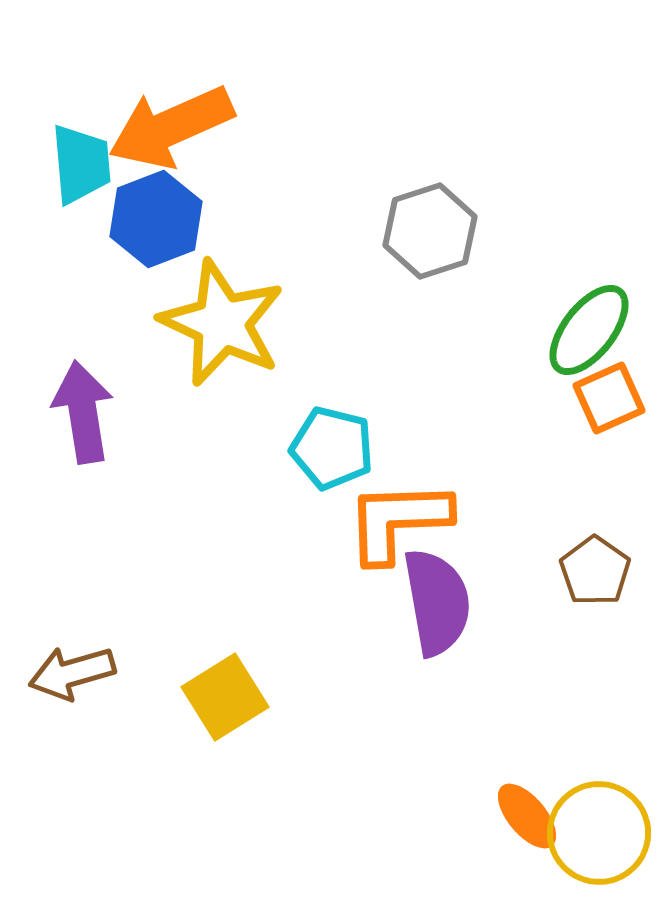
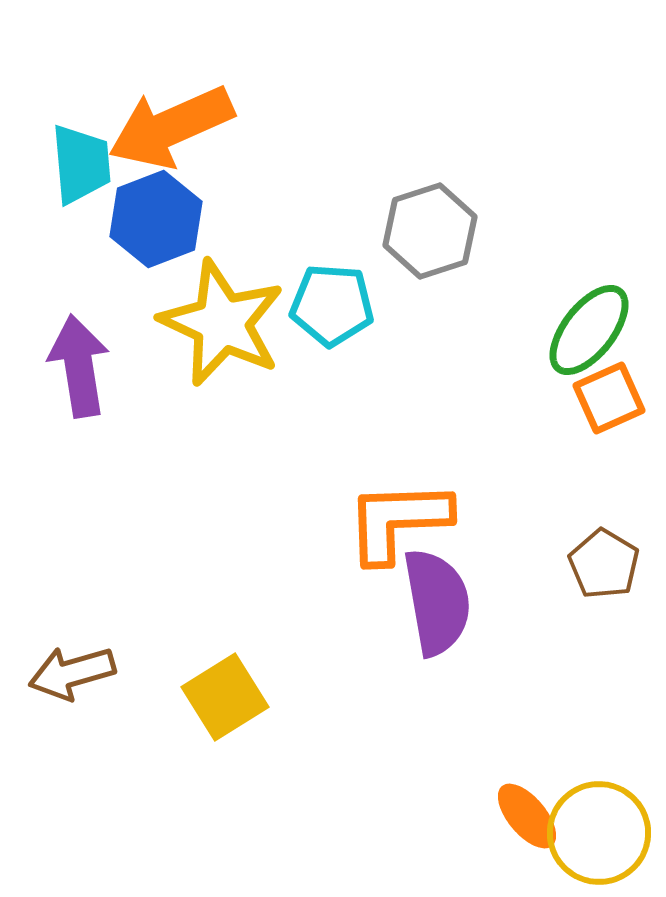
purple arrow: moved 4 px left, 46 px up
cyan pentagon: moved 143 px up; rotated 10 degrees counterclockwise
brown pentagon: moved 9 px right, 7 px up; rotated 4 degrees counterclockwise
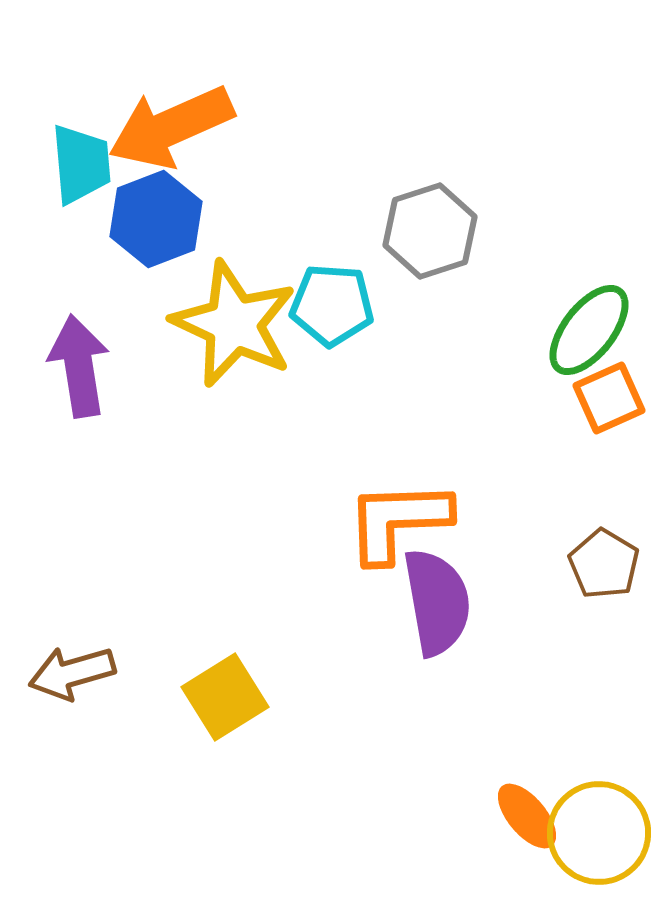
yellow star: moved 12 px right, 1 px down
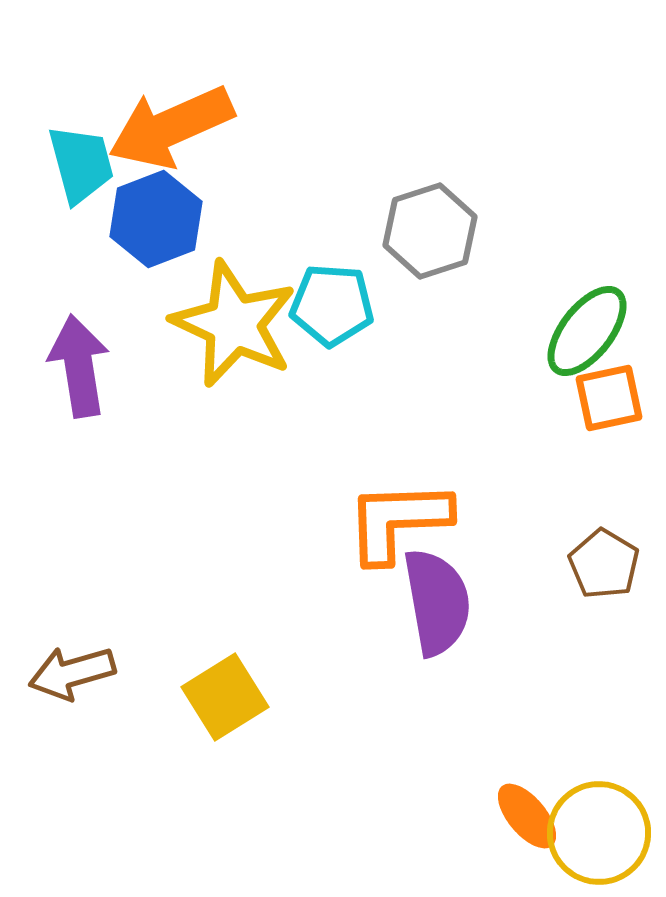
cyan trapezoid: rotated 10 degrees counterclockwise
green ellipse: moved 2 px left, 1 px down
orange square: rotated 12 degrees clockwise
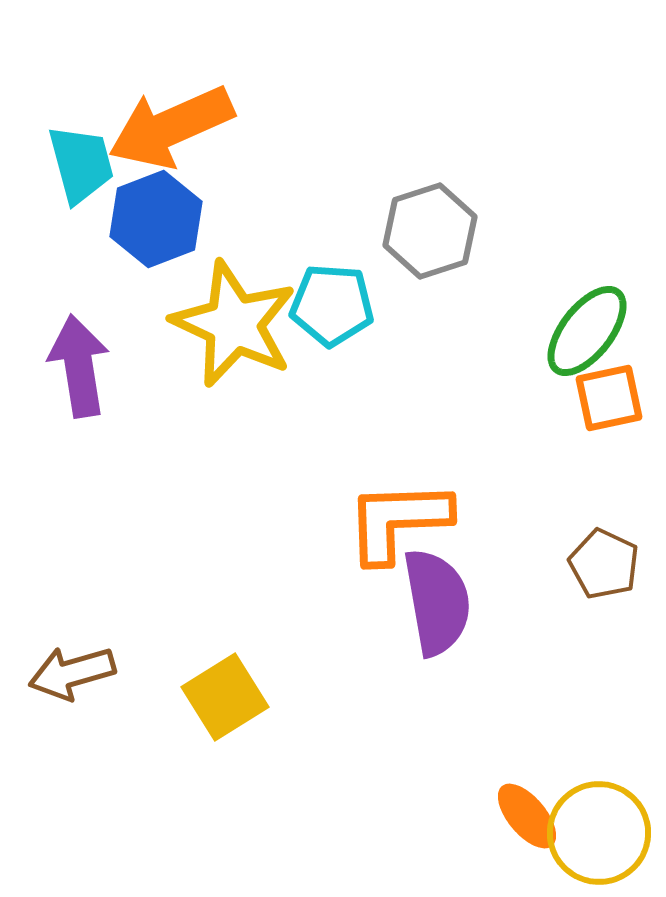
brown pentagon: rotated 6 degrees counterclockwise
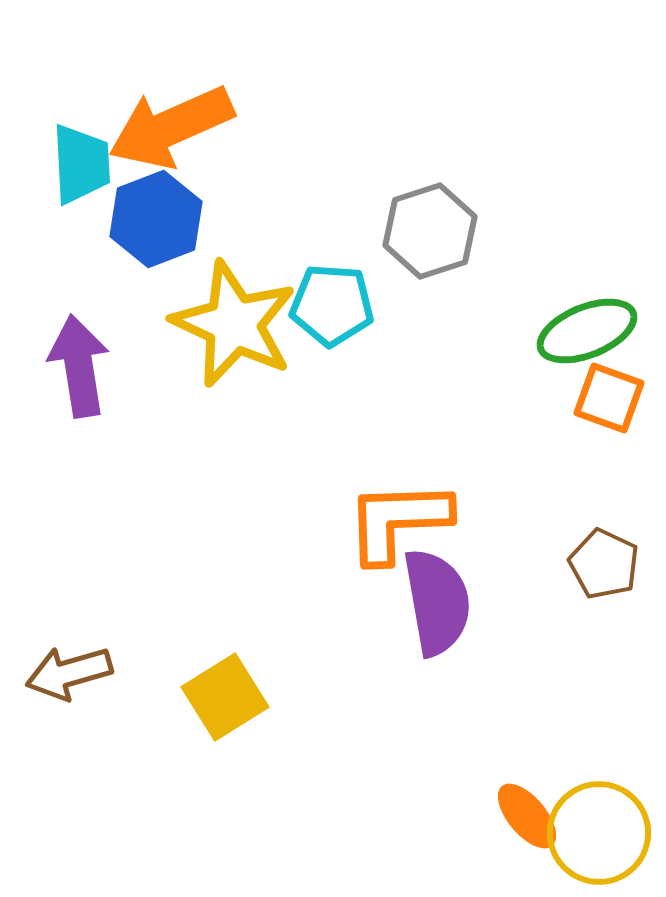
cyan trapezoid: rotated 12 degrees clockwise
green ellipse: rotated 30 degrees clockwise
orange square: rotated 32 degrees clockwise
brown arrow: moved 3 px left
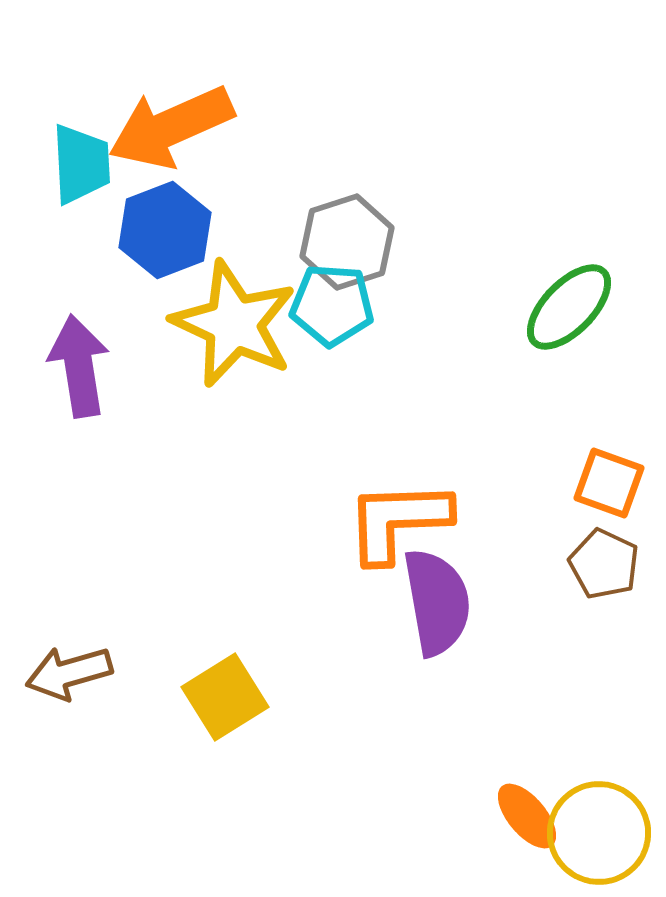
blue hexagon: moved 9 px right, 11 px down
gray hexagon: moved 83 px left, 11 px down
green ellipse: moved 18 px left, 24 px up; rotated 24 degrees counterclockwise
orange square: moved 85 px down
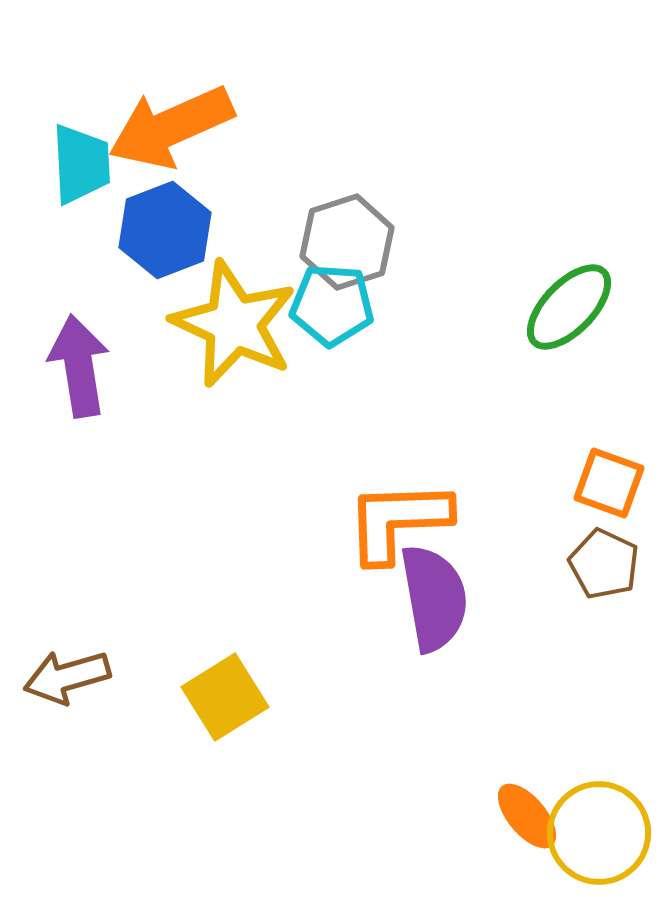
purple semicircle: moved 3 px left, 4 px up
brown arrow: moved 2 px left, 4 px down
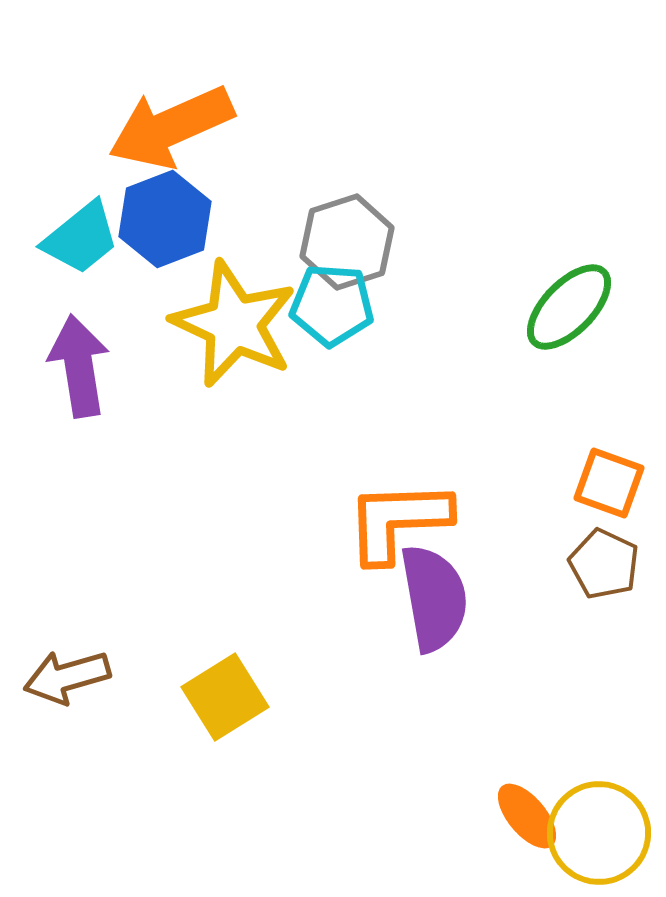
cyan trapezoid: moved 74 px down; rotated 54 degrees clockwise
blue hexagon: moved 11 px up
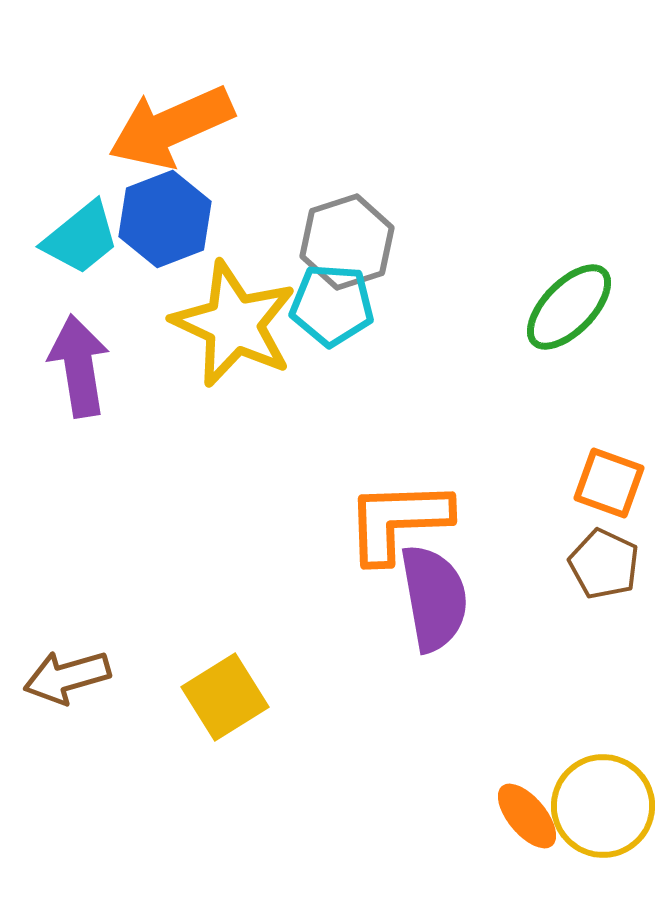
yellow circle: moved 4 px right, 27 px up
